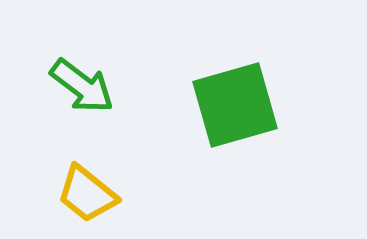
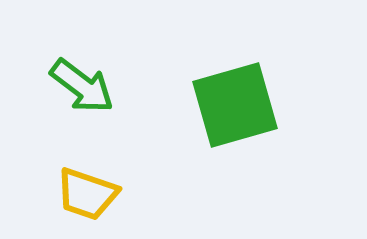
yellow trapezoid: rotated 20 degrees counterclockwise
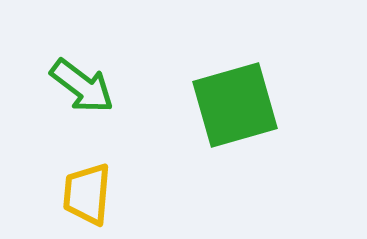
yellow trapezoid: rotated 76 degrees clockwise
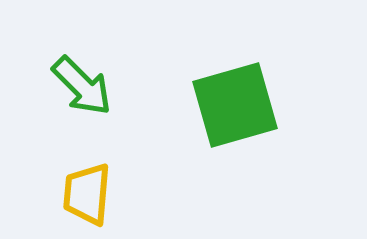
green arrow: rotated 8 degrees clockwise
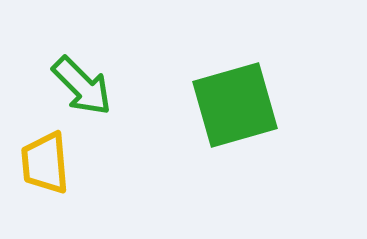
yellow trapezoid: moved 42 px left, 31 px up; rotated 10 degrees counterclockwise
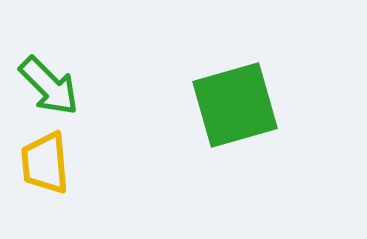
green arrow: moved 33 px left
